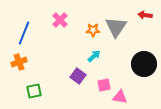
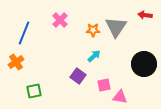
orange cross: moved 3 px left; rotated 14 degrees counterclockwise
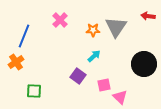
red arrow: moved 3 px right, 1 px down
blue line: moved 3 px down
green square: rotated 14 degrees clockwise
pink triangle: rotated 35 degrees clockwise
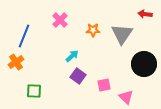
red arrow: moved 3 px left, 2 px up
gray triangle: moved 6 px right, 7 px down
cyan arrow: moved 22 px left
pink triangle: moved 6 px right
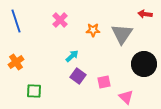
blue line: moved 8 px left, 15 px up; rotated 40 degrees counterclockwise
pink square: moved 3 px up
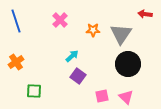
gray triangle: moved 1 px left
black circle: moved 16 px left
pink square: moved 2 px left, 14 px down
